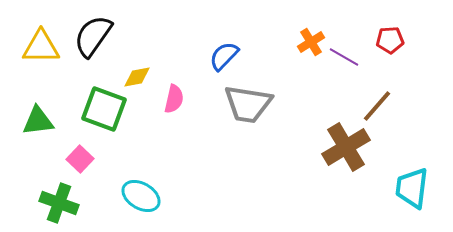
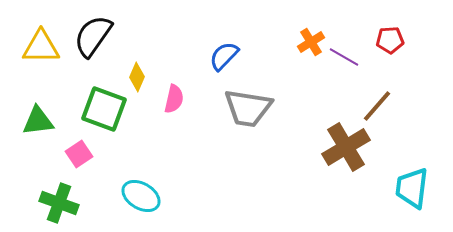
yellow diamond: rotated 56 degrees counterclockwise
gray trapezoid: moved 4 px down
pink square: moved 1 px left, 5 px up; rotated 12 degrees clockwise
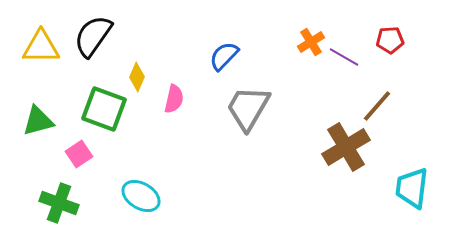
gray trapezoid: rotated 111 degrees clockwise
green triangle: rotated 8 degrees counterclockwise
